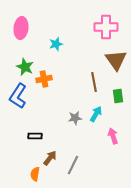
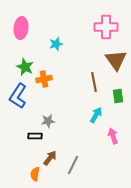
cyan arrow: moved 1 px down
gray star: moved 27 px left, 3 px down
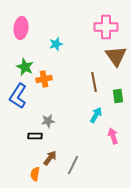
brown triangle: moved 4 px up
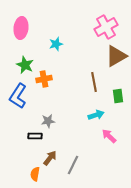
pink cross: rotated 30 degrees counterclockwise
brown triangle: rotated 35 degrees clockwise
green star: moved 2 px up
cyan arrow: rotated 42 degrees clockwise
pink arrow: moved 4 px left; rotated 28 degrees counterclockwise
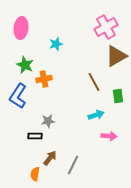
brown line: rotated 18 degrees counterclockwise
pink arrow: rotated 140 degrees clockwise
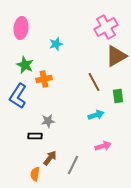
pink arrow: moved 6 px left, 10 px down; rotated 21 degrees counterclockwise
